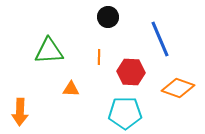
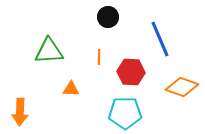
orange diamond: moved 4 px right, 1 px up
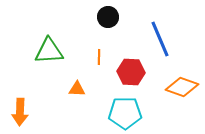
orange triangle: moved 6 px right
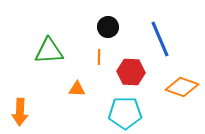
black circle: moved 10 px down
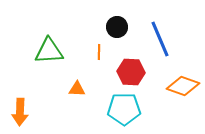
black circle: moved 9 px right
orange line: moved 5 px up
orange diamond: moved 1 px right, 1 px up
cyan pentagon: moved 1 px left, 4 px up
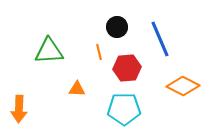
orange line: rotated 14 degrees counterclockwise
red hexagon: moved 4 px left, 4 px up; rotated 8 degrees counterclockwise
orange diamond: rotated 8 degrees clockwise
orange arrow: moved 1 px left, 3 px up
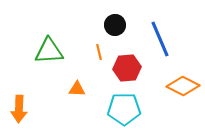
black circle: moved 2 px left, 2 px up
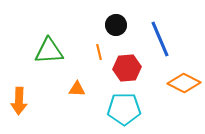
black circle: moved 1 px right
orange diamond: moved 1 px right, 3 px up
orange arrow: moved 8 px up
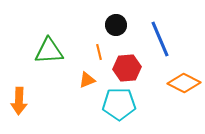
orange triangle: moved 10 px right, 9 px up; rotated 24 degrees counterclockwise
cyan pentagon: moved 5 px left, 5 px up
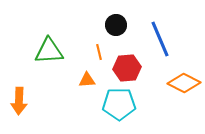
orange triangle: rotated 18 degrees clockwise
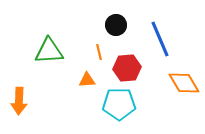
orange diamond: rotated 32 degrees clockwise
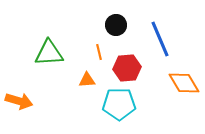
green triangle: moved 2 px down
orange arrow: rotated 76 degrees counterclockwise
